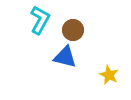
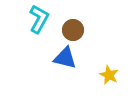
cyan L-shape: moved 1 px left, 1 px up
blue triangle: moved 1 px down
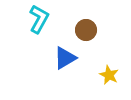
brown circle: moved 13 px right
blue triangle: rotated 45 degrees counterclockwise
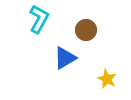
yellow star: moved 2 px left, 4 px down
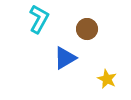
brown circle: moved 1 px right, 1 px up
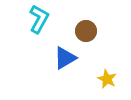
brown circle: moved 1 px left, 2 px down
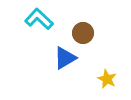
cyan L-shape: rotated 76 degrees counterclockwise
brown circle: moved 3 px left, 2 px down
